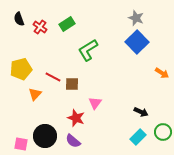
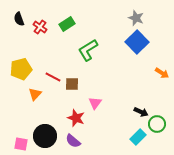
green circle: moved 6 px left, 8 px up
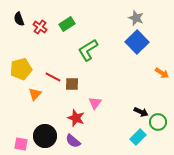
green circle: moved 1 px right, 2 px up
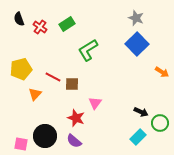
blue square: moved 2 px down
orange arrow: moved 1 px up
green circle: moved 2 px right, 1 px down
purple semicircle: moved 1 px right
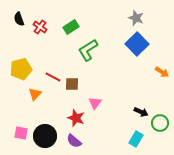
green rectangle: moved 4 px right, 3 px down
cyan rectangle: moved 2 px left, 2 px down; rotated 14 degrees counterclockwise
pink square: moved 11 px up
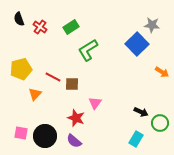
gray star: moved 16 px right, 7 px down; rotated 14 degrees counterclockwise
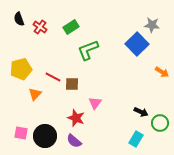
green L-shape: rotated 10 degrees clockwise
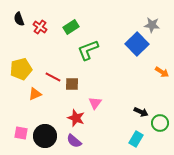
orange triangle: rotated 24 degrees clockwise
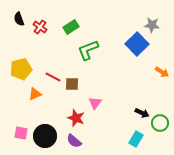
black arrow: moved 1 px right, 1 px down
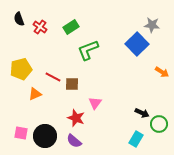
green circle: moved 1 px left, 1 px down
